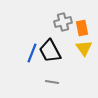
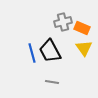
orange rectangle: rotated 56 degrees counterclockwise
blue line: rotated 36 degrees counterclockwise
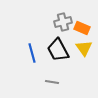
black trapezoid: moved 8 px right, 1 px up
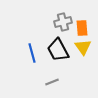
orange rectangle: rotated 63 degrees clockwise
yellow triangle: moved 1 px left, 1 px up
gray line: rotated 32 degrees counterclockwise
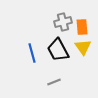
orange rectangle: moved 1 px up
gray line: moved 2 px right
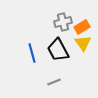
orange rectangle: rotated 63 degrees clockwise
yellow triangle: moved 4 px up
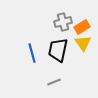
black trapezoid: rotated 40 degrees clockwise
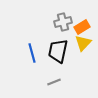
yellow triangle: rotated 18 degrees clockwise
black trapezoid: moved 1 px down
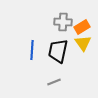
gray cross: rotated 18 degrees clockwise
yellow triangle: rotated 18 degrees counterclockwise
blue line: moved 3 px up; rotated 18 degrees clockwise
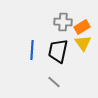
gray line: rotated 64 degrees clockwise
